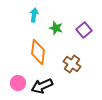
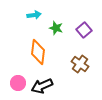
cyan arrow: rotated 72 degrees clockwise
brown cross: moved 8 px right
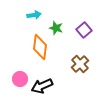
orange diamond: moved 2 px right, 5 px up
brown cross: rotated 12 degrees clockwise
pink circle: moved 2 px right, 4 px up
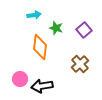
black arrow: rotated 15 degrees clockwise
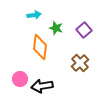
brown cross: moved 1 px up
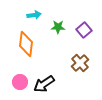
green star: moved 2 px right, 1 px up; rotated 16 degrees counterclockwise
orange diamond: moved 14 px left, 3 px up
pink circle: moved 3 px down
black arrow: moved 2 px right, 2 px up; rotated 25 degrees counterclockwise
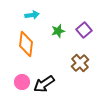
cyan arrow: moved 2 px left
green star: moved 4 px down; rotated 16 degrees counterclockwise
pink circle: moved 2 px right
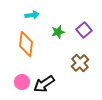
green star: moved 1 px down
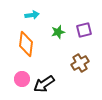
purple square: rotated 28 degrees clockwise
brown cross: rotated 12 degrees clockwise
pink circle: moved 3 px up
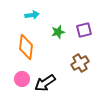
orange diamond: moved 3 px down
black arrow: moved 1 px right, 1 px up
